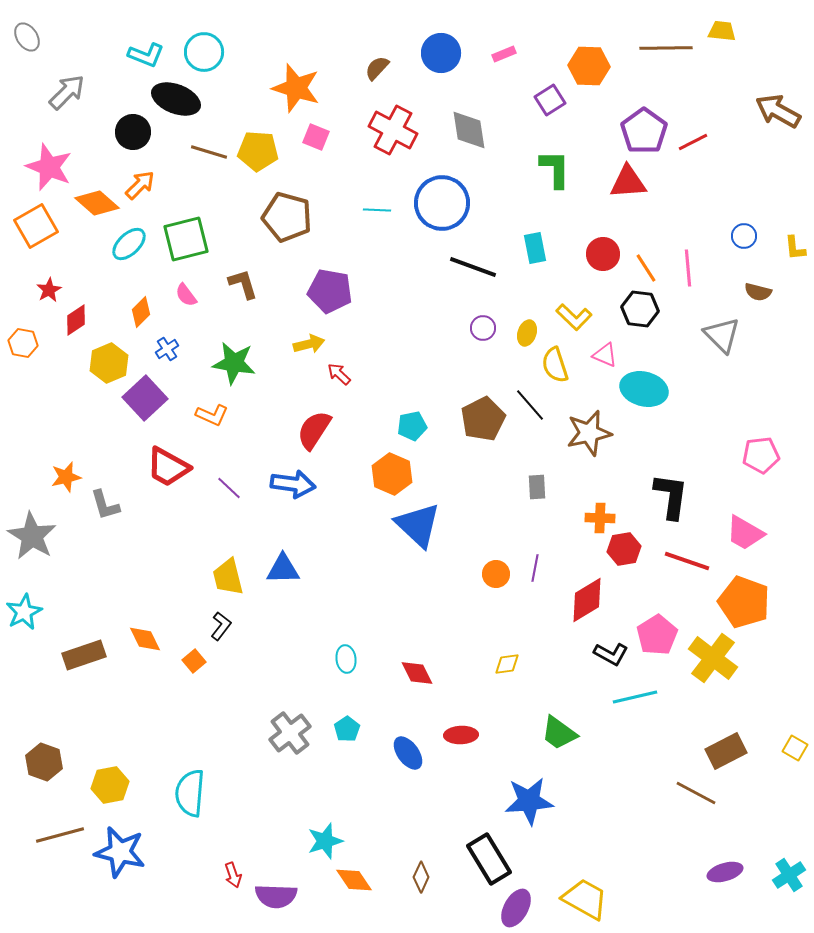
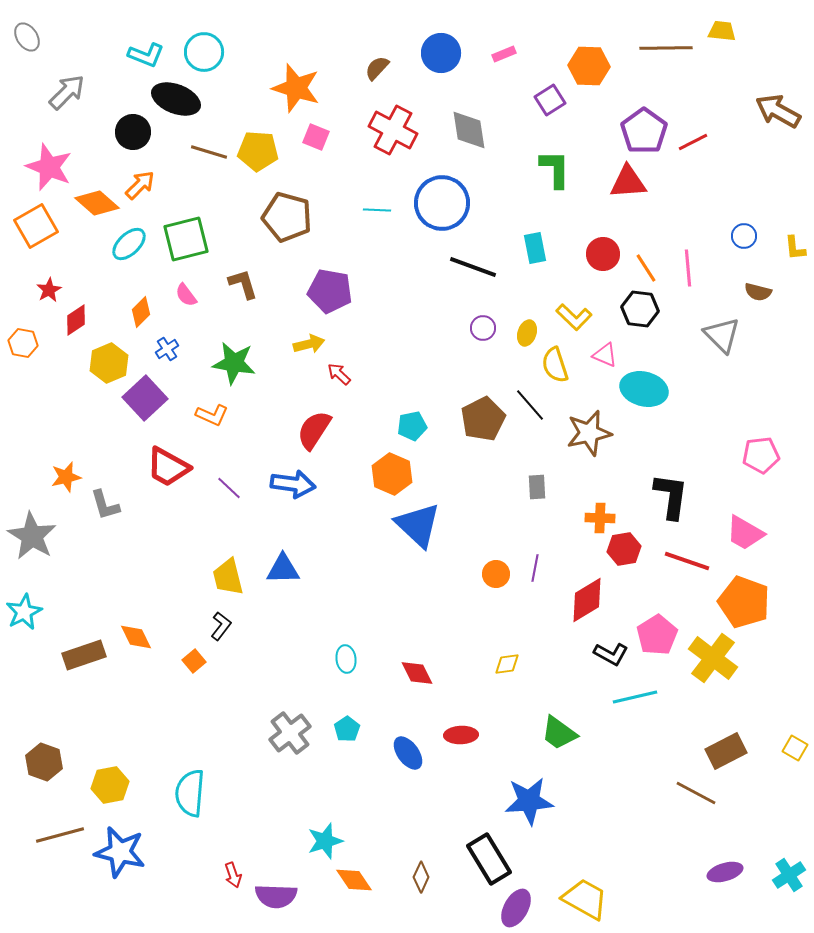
orange diamond at (145, 639): moved 9 px left, 2 px up
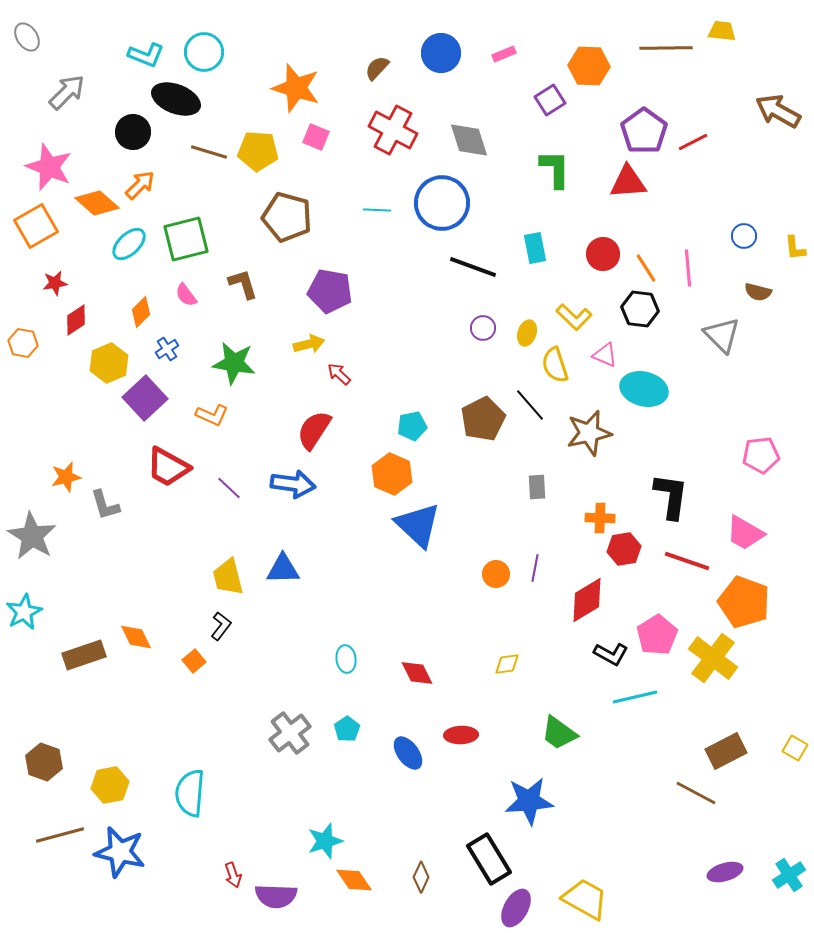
gray diamond at (469, 130): moved 10 px down; rotated 9 degrees counterclockwise
red star at (49, 290): moved 6 px right, 7 px up; rotated 20 degrees clockwise
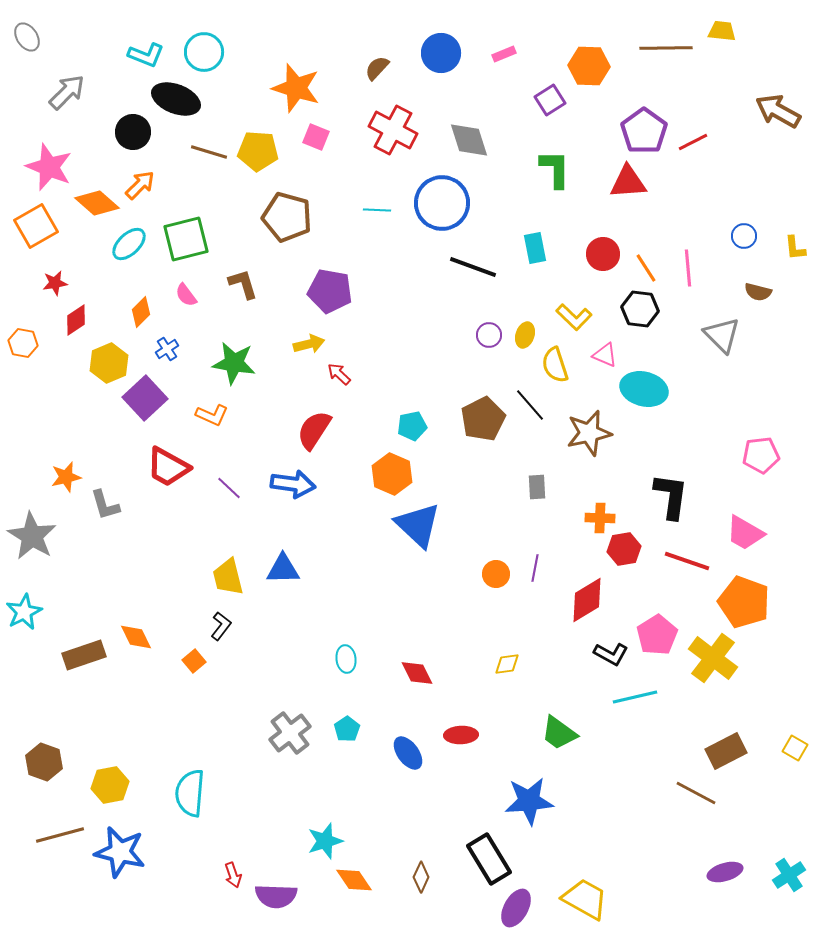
purple circle at (483, 328): moved 6 px right, 7 px down
yellow ellipse at (527, 333): moved 2 px left, 2 px down
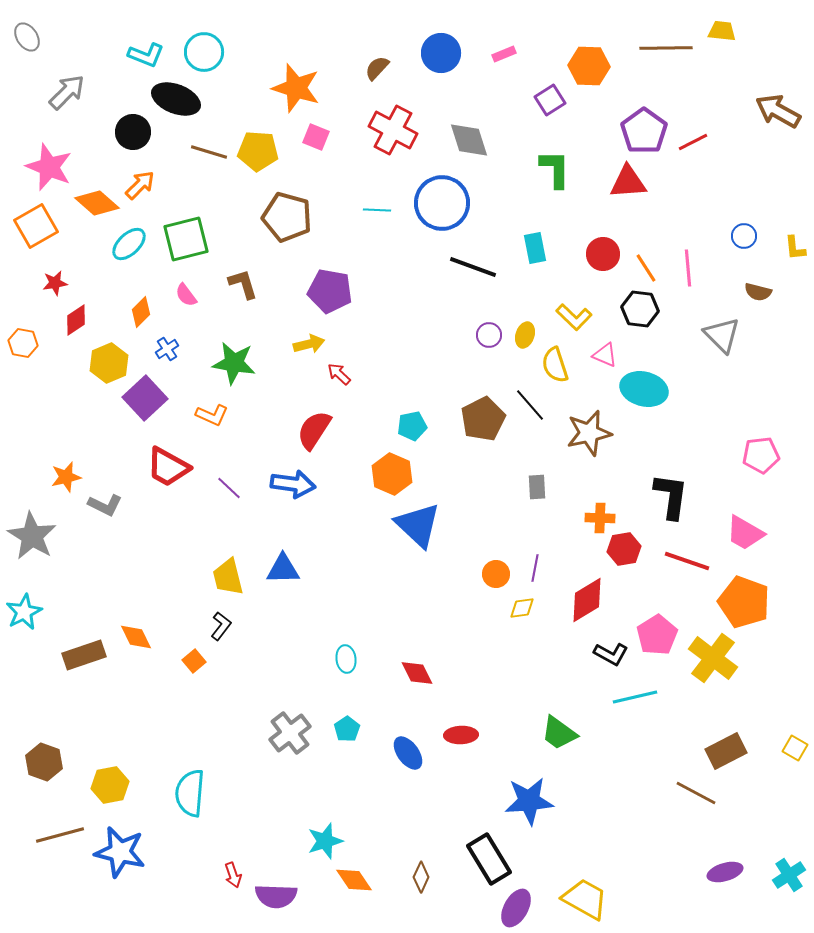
gray L-shape at (105, 505): rotated 48 degrees counterclockwise
yellow diamond at (507, 664): moved 15 px right, 56 px up
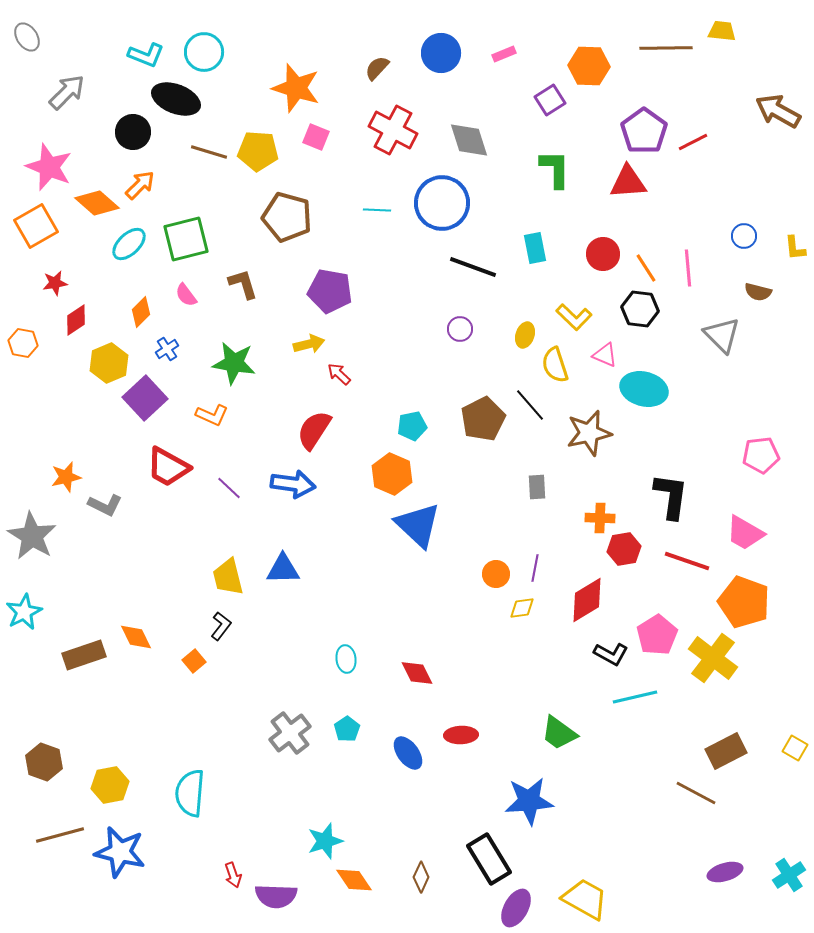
purple circle at (489, 335): moved 29 px left, 6 px up
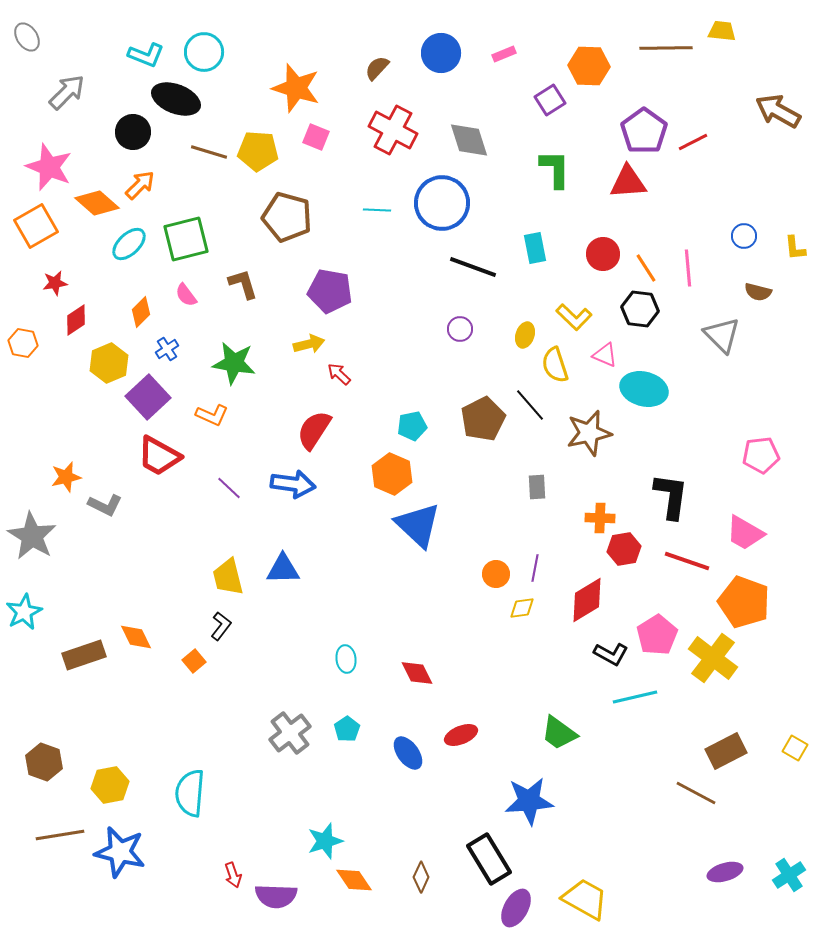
purple square at (145, 398): moved 3 px right, 1 px up
red trapezoid at (168, 467): moved 9 px left, 11 px up
red ellipse at (461, 735): rotated 20 degrees counterclockwise
brown line at (60, 835): rotated 6 degrees clockwise
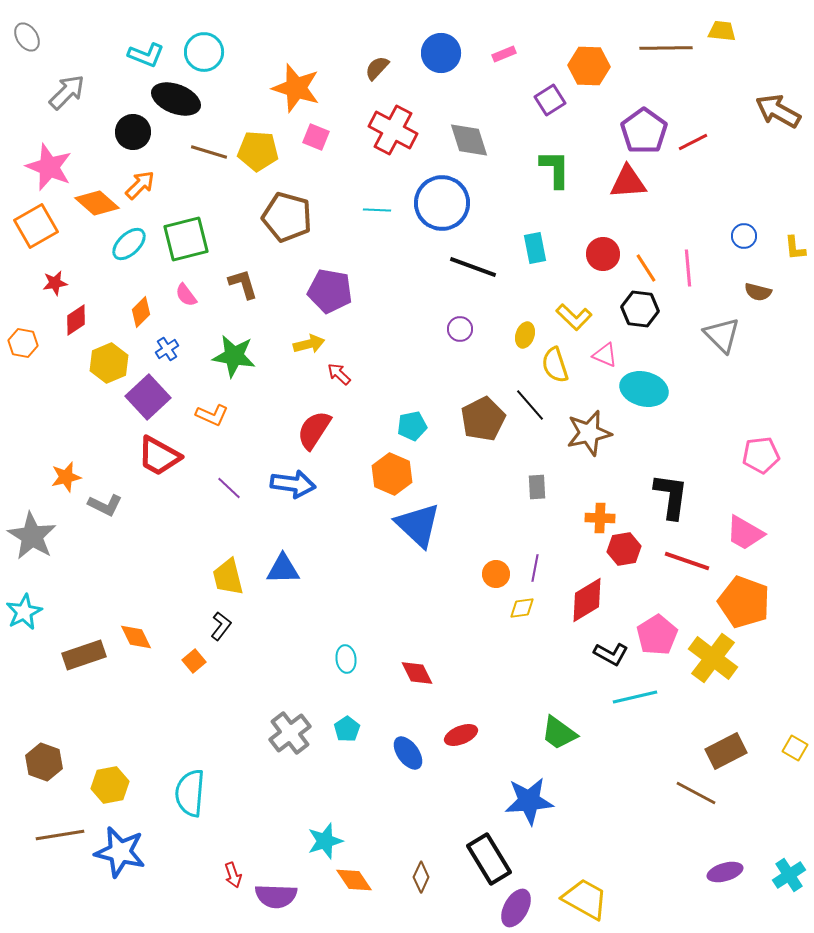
green star at (234, 363): moved 7 px up
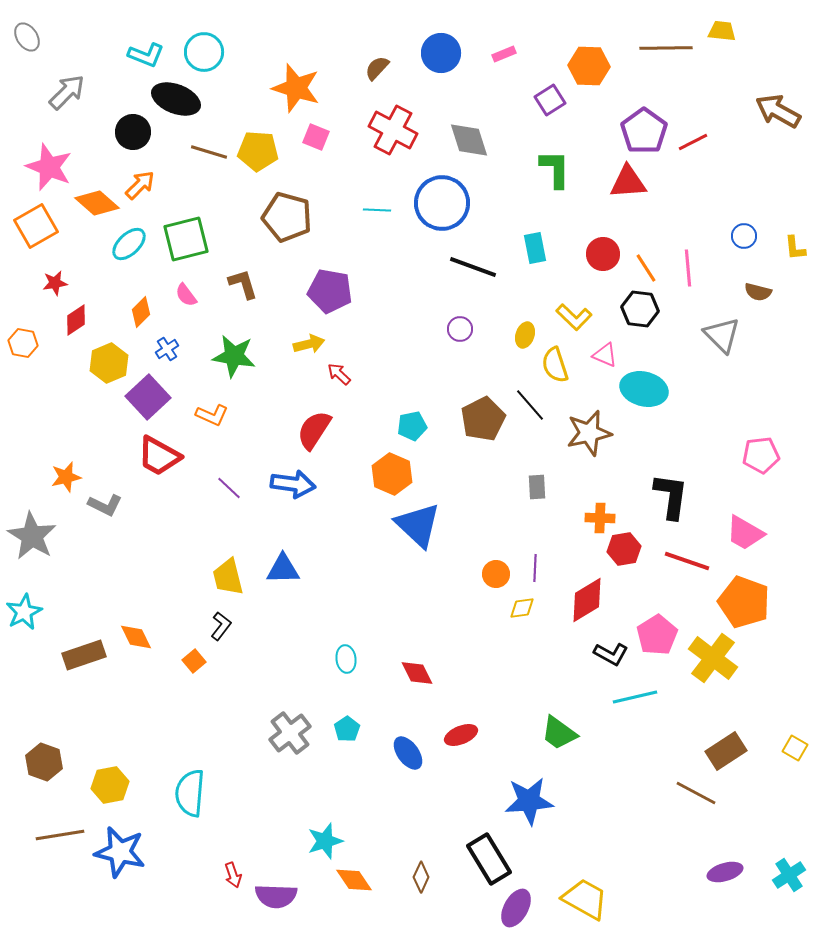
purple line at (535, 568): rotated 8 degrees counterclockwise
brown rectangle at (726, 751): rotated 6 degrees counterclockwise
